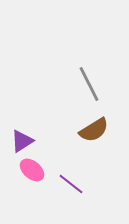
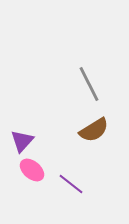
purple triangle: rotated 15 degrees counterclockwise
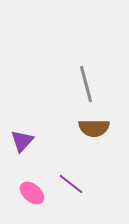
gray line: moved 3 px left; rotated 12 degrees clockwise
brown semicircle: moved 2 px up; rotated 32 degrees clockwise
pink ellipse: moved 23 px down
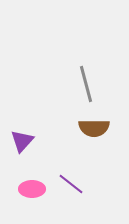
pink ellipse: moved 4 px up; rotated 40 degrees counterclockwise
